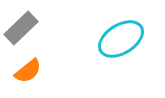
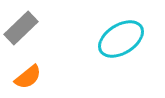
orange semicircle: moved 6 px down
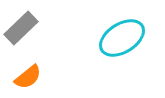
cyan ellipse: moved 1 px right, 1 px up
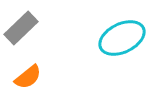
cyan ellipse: rotated 6 degrees clockwise
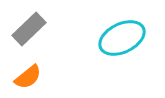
gray rectangle: moved 8 px right, 1 px down
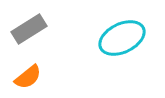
gray rectangle: rotated 12 degrees clockwise
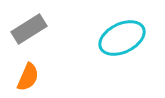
orange semicircle: rotated 28 degrees counterclockwise
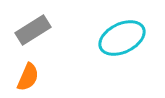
gray rectangle: moved 4 px right, 1 px down
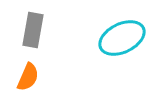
gray rectangle: rotated 48 degrees counterclockwise
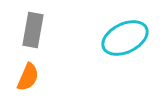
cyan ellipse: moved 3 px right
